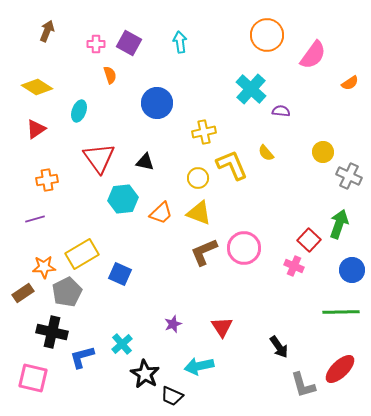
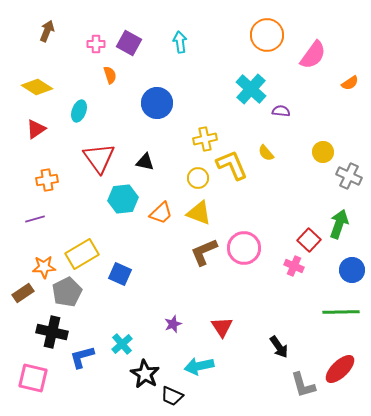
yellow cross at (204, 132): moved 1 px right, 7 px down
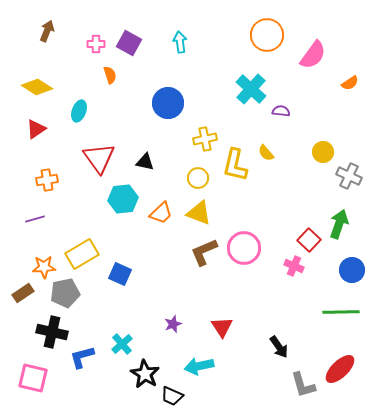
blue circle at (157, 103): moved 11 px right
yellow L-shape at (232, 165): moved 3 px right; rotated 144 degrees counterclockwise
gray pentagon at (67, 292): moved 2 px left, 1 px down; rotated 16 degrees clockwise
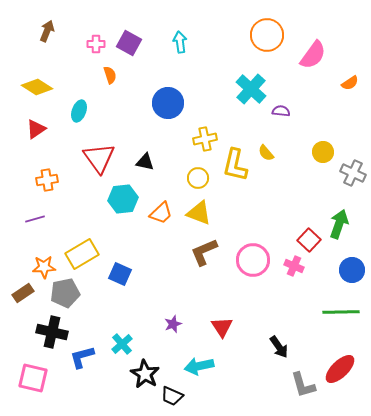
gray cross at (349, 176): moved 4 px right, 3 px up
pink circle at (244, 248): moved 9 px right, 12 px down
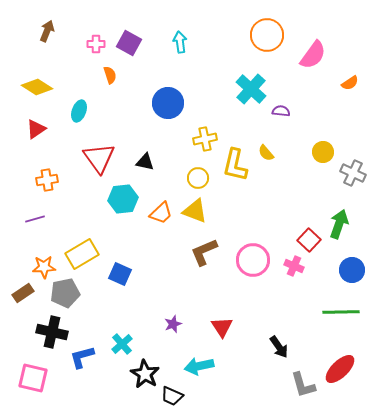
yellow triangle at (199, 213): moved 4 px left, 2 px up
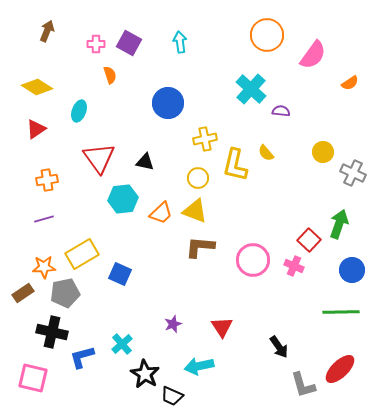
purple line at (35, 219): moved 9 px right
brown L-shape at (204, 252): moved 4 px left, 5 px up; rotated 28 degrees clockwise
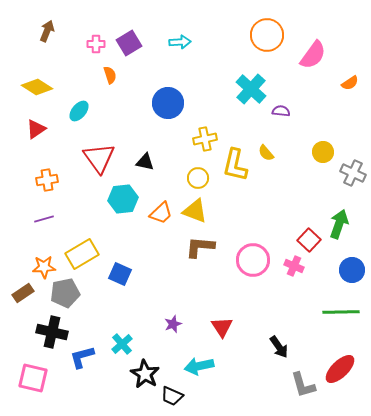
cyan arrow at (180, 42): rotated 95 degrees clockwise
purple square at (129, 43): rotated 30 degrees clockwise
cyan ellipse at (79, 111): rotated 20 degrees clockwise
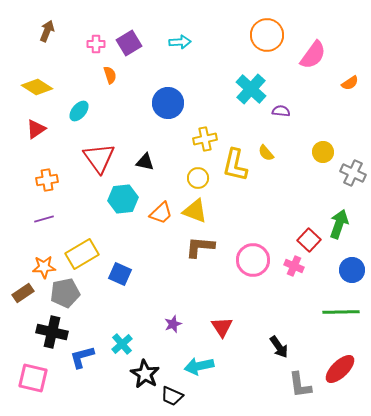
gray L-shape at (303, 385): moved 3 px left; rotated 8 degrees clockwise
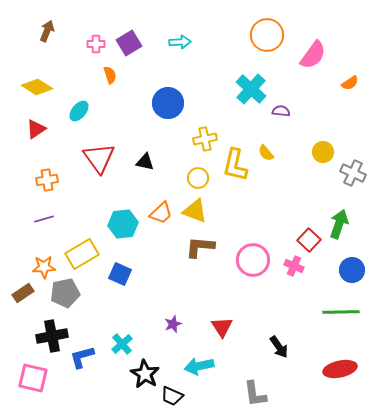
cyan hexagon at (123, 199): moved 25 px down
black cross at (52, 332): moved 4 px down; rotated 24 degrees counterclockwise
red ellipse at (340, 369): rotated 32 degrees clockwise
gray L-shape at (300, 385): moved 45 px left, 9 px down
